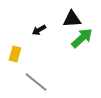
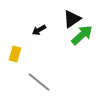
black triangle: rotated 30 degrees counterclockwise
green arrow: moved 3 px up
gray line: moved 3 px right
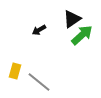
yellow rectangle: moved 17 px down
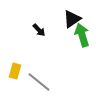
black arrow: rotated 104 degrees counterclockwise
green arrow: rotated 65 degrees counterclockwise
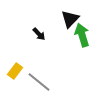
black triangle: moved 2 px left; rotated 12 degrees counterclockwise
black arrow: moved 4 px down
yellow rectangle: rotated 21 degrees clockwise
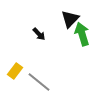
green arrow: moved 1 px up
